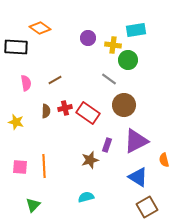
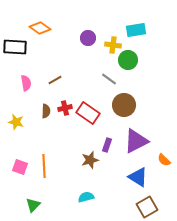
black rectangle: moved 1 px left
orange semicircle: rotated 32 degrees counterclockwise
pink square: rotated 14 degrees clockwise
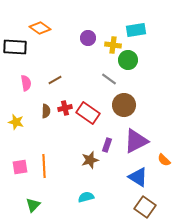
pink square: rotated 28 degrees counterclockwise
brown square: moved 2 px left; rotated 25 degrees counterclockwise
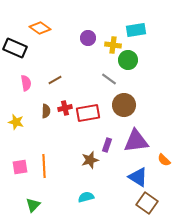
black rectangle: moved 1 px down; rotated 20 degrees clockwise
red rectangle: rotated 45 degrees counterclockwise
purple triangle: rotated 20 degrees clockwise
brown square: moved 2 px right, 4 px up
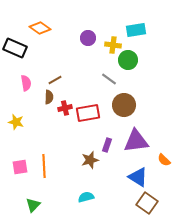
brown semicircle: moved 3 px right, 14 px up
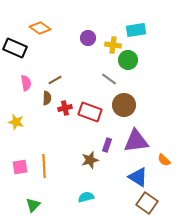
brown semicircle: moved 2 px left, 1 px down
red rectangle: moved 2 px right, 1 px up; rotated 30 degrees clockwise
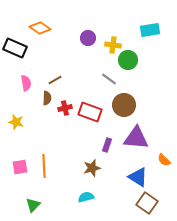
cyan rectangle: moved 14 px right
purple triangle: moved 3 px up; rotated 12 degrees clockwise
brown star: moved 2 px right, 8 px down
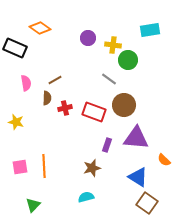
red rectangle: moved 4 px right
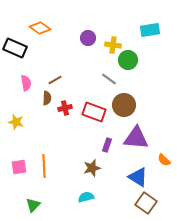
pink square: moved 1 px left
brown square: moved 1 px left
